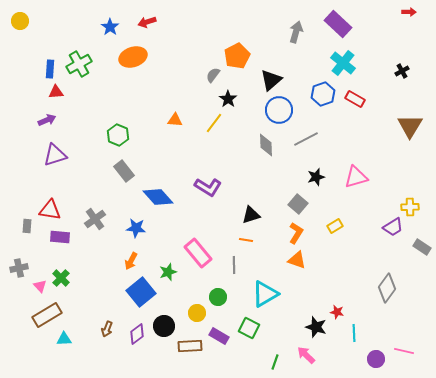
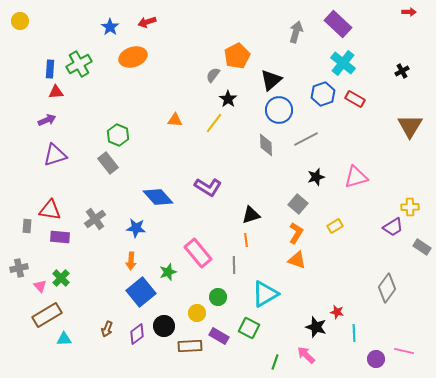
gray rectangle at (124, 171): moved 16 px left, 8 px up
orange line at (246, 240): rotated 72 degrees clockwise
orange arrow at (131, 261): rotated 24 degrees counterclockwise
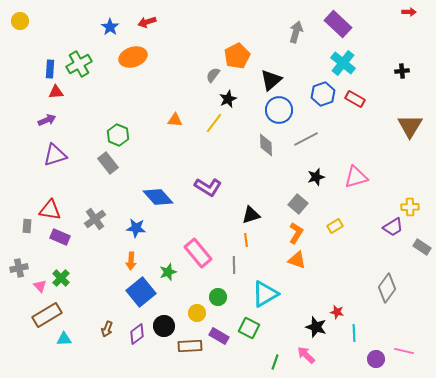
black cross at (402, 71): rotated 24 degrees clockwise
black star at (228, 99): rotated 12 degrees clockwise
purple rectangle at (60, 237): rotated 18 degrees clockwise
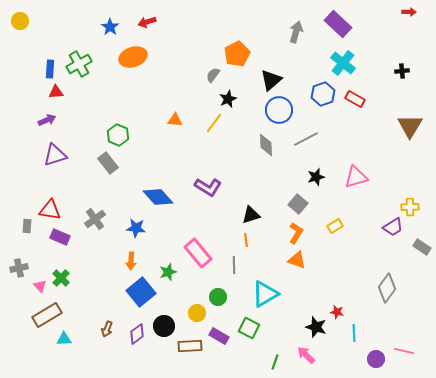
orange pentagon at (237, 56): moved 2 px up
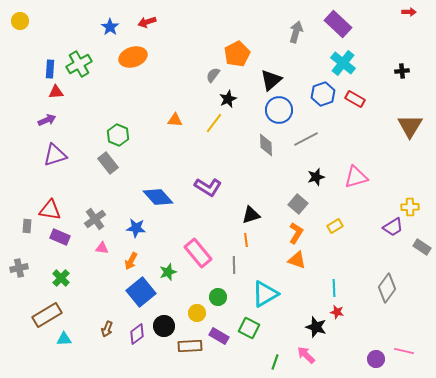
orange arrow at (131, 261): rotated 24 degrees clockwise
pink triangle at (40, 286): moved 62 px right, 38 px up; rotated 40 degrees counterclockwise
cyan line at (354, 333): moved 20 px left, 45 px up
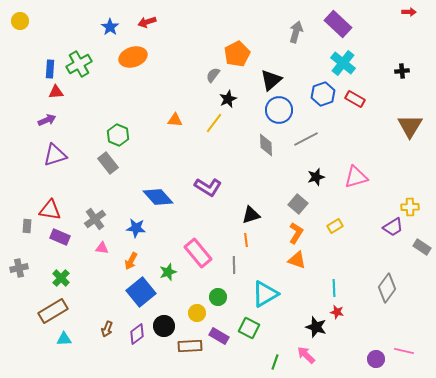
brown rectangle at (47, 315): moved 6 px right, 4 px up
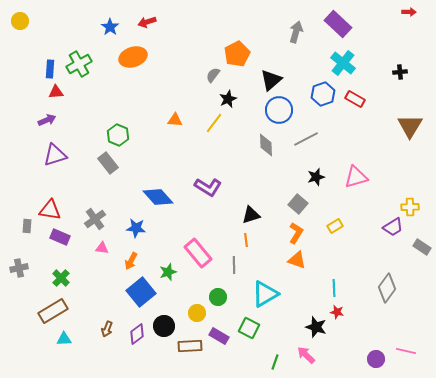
black cross at (402, 71): moved 2 px left, 1 px down
pink line at (404, 351): moved 2 px right
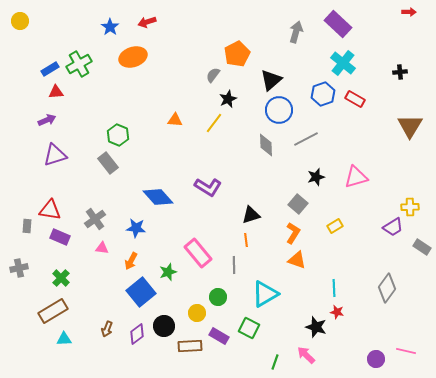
blue rectangle at (50, 69): rotated 54 degrees clockwise
orange L-shape at (296, 233): moved 3 px left
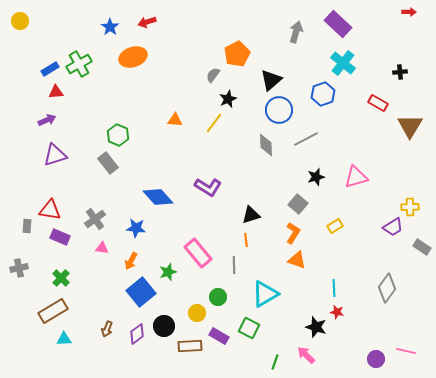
red rectangle at (355, 99): moved 23 px right, 4 px down
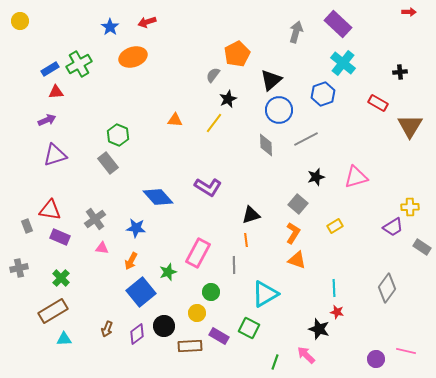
gray rectangle at (27, 226): rotated 24 degrees counterclockwise
pink rectangle at (198, 253): rotated 68 degrees clockwise
green circle at (218, 297): moved 7 px left, 5 px up
black star at (316, 327): moved 3 px right, 2 px down
